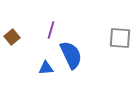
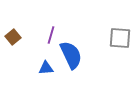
purple line: moved 5 px down
brown square: moved 1 px right
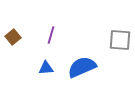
gray square: moved 2 px down
blue semicircle: moved 11 px right, 12 px down; rotated 88 degrees counterclockwise
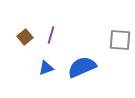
brown square: moved 12 px right
blue triangle: rotated 14 degrees counterclockwise
